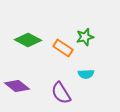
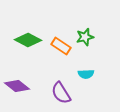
orange rectangle: moved 2 px left, 2 px up
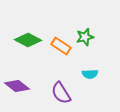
cyan semicircle: moved 4 px right
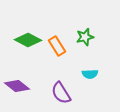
orange rectangle: moved 4 px left; rotated 24 degrees clockwise
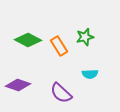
orange rectangle: moved 2 px right
purple diamond: moved 1 px right, 1 px up; rotated 20 degrees counterclockwise
purple semicircle: rotated 15 degrees counterclockwise
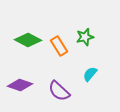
cyan semicircle: rotated 133 degrees clockwise
purple diamond: moved 2 px right
purple semicircle: moved 2 px left, 2 px up
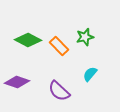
orange rectangle: rotated 12 degrees counterclockwise
purple diamond: moved 3 px left, 3 px up
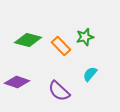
green diamond: rotated 12 degrees counterclockwise
orange rectangle: moved 2 px right
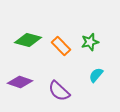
green star: moved 5 px right, 5 px down
cyan semicircle: moved 6 px right, 1 px down
purple diamond: moved 3 px right
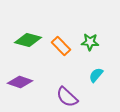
green star: rotated 18 degrees clockwise
purple semicircle: moved 8 px right, 6 px down
